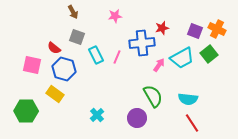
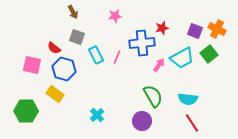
purple circle: moved 5 px right, 3 px down
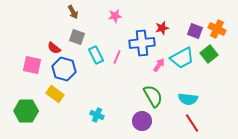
cyan cross: rotated 24 degrees counterclockwise
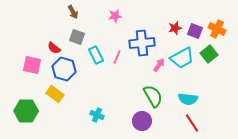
red star: moved 13 px right
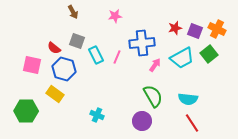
gray square: moved 4 px down
pink arrow: moved 4 px left
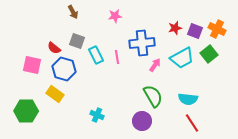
pink line: rotated 32 degrees counterclockwise
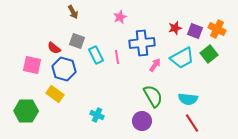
pink star: moved 5 px right, 1 px down; rotated 16 degrees counterclockwise
